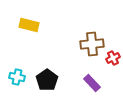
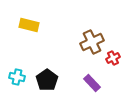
brown cross: moved 2 px up; rotated 20 degrees counterclockwise
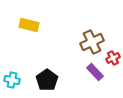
cyan cross: moved 5 px left, 3 px down
purple rectangle: moved 3 px right, 11 px up
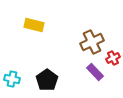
yellow rectangle: moved 5 px right
cyan cross: moved 1 px up
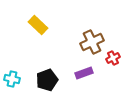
yellow rectangle: moved 4 px right; rotated 30 degrees clockwise
purple rectangle: moved 11 px left, 1 px down; rotated 66 degrees counterclockwise
black pentagon: rotated 15 degrees clockwise
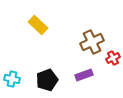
purple rectangle: moved 2 px down
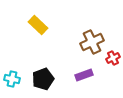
black pentagon: moved 4 px left, 1 px up
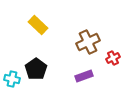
brown cross: moved 4 px left
purple rectangle: moved 1 px down
black pentagon: moved 7 px left, 10 px up; rotated 15 degrees counterclockwise
